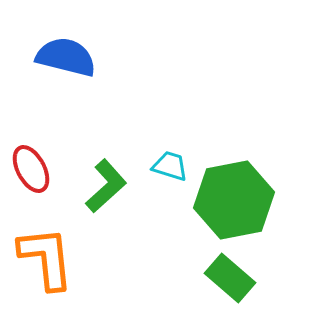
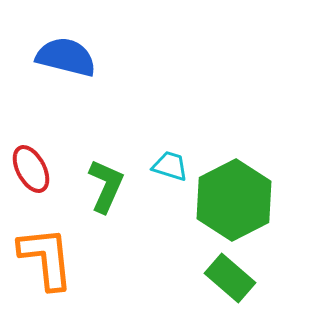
green L-shape: rotated 24 degrees counterclockwise
green hexagon: rotated 16 degrees counterclockwise
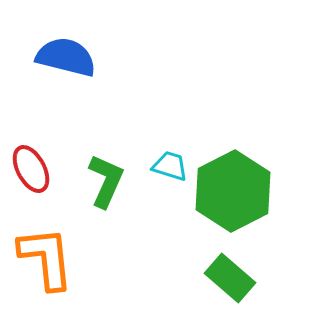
green L-shape: moved 5 px up
green hexagon: moved 1 px left, 9 px up
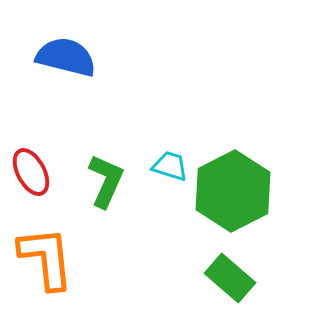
red ellipse: moved 3 px down
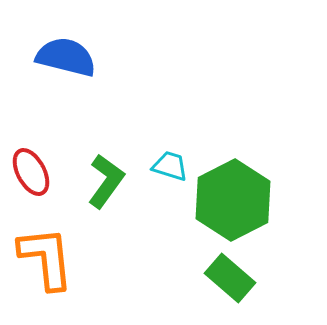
green L-shape: rotated 12 degrees clockwise
green hexagon: moved 9 px down
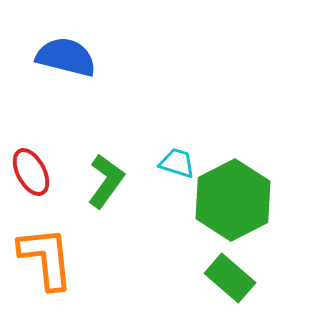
cyan trapezoid: moved 7 px right, 3 px up
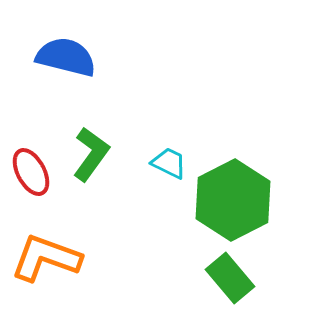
cyan trapezoid: moved 8 px left; rotated 9 degrees clockwise
green L-shape: moved 15 px left, 27 px up
orange L-shape: rotated 64 degrees counterclockwise
green rectangle: rotated 9 degrees clockwise
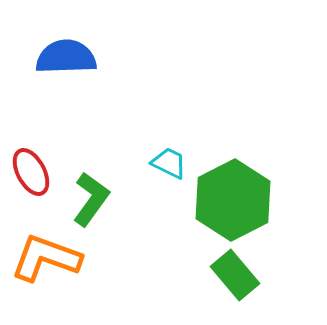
blue semicircle: rotated 16 degrees counterclockwise
green L-shape: moved 45 px down
green rectangle: moved 5 px right, 3 px up
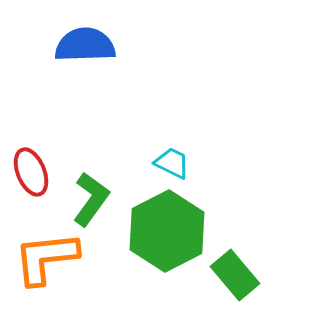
blue semicircle: moved 19 px right, 12 px up
cyan trapezoid: moved 3 px right
red ellipse: rotated 6 degrees clockwise
green hexagon: moved 66 px left, 31 px down
orange L-shape: rotated 26 degrees counterclockwise
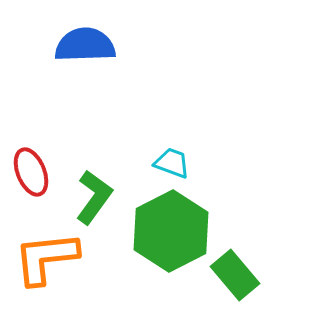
cyan trapezoid: rotated 6 degrees counterclockwise
green L-shape: moved 3 px right, 2 px up
green hexagon: moved 4 px right
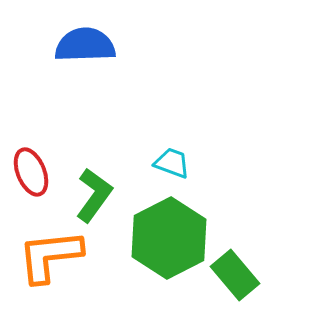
green L-shape: moved 2 px up
green hexagon: moved 2 px left, 7 px down
orange L-shape: moved 4 px right, 2 px up
